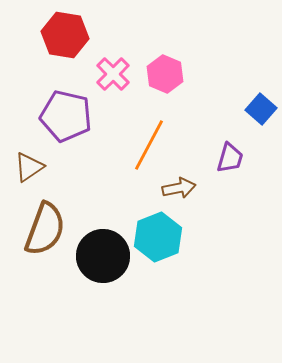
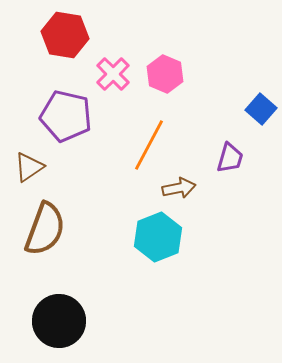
black circle: moved 44 px left, 65 px down
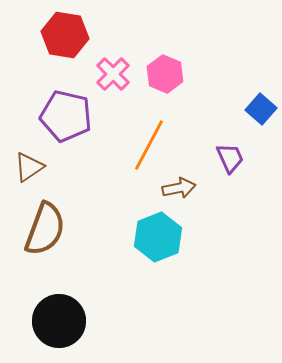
purple trapezoid: rotated 40 degrees counterclockwise
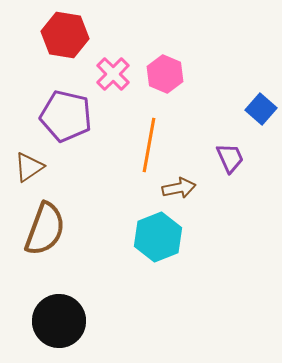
orange line: rotated 18 degrees counterclockwise
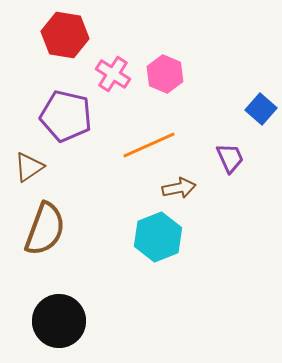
pink cross: rotated 12 degrees counterclockwise
orange line: rotated 56 degrees clockwise
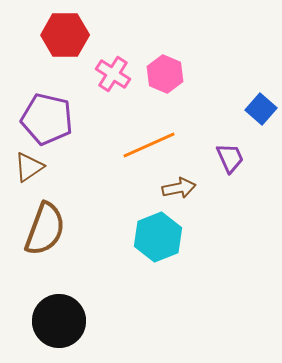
red hexagon: rotated 9 degrees counterclockwise
purple pentagon: moved 19 px left, 3 px down
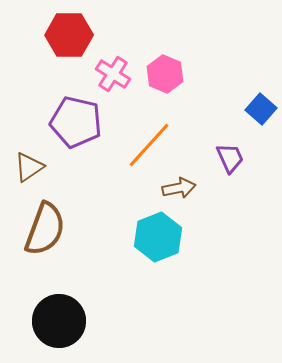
red hexagon: moved 4 px right
purple pentagon: moved 29 px right, 3 px down
orange line: rotated 24 degrees counterclockwise
